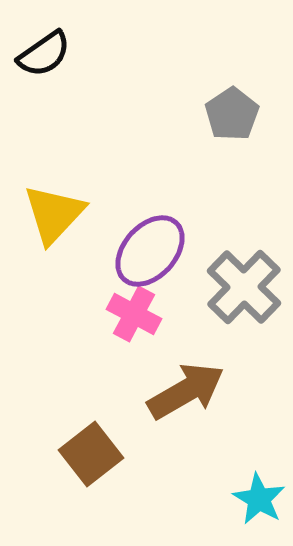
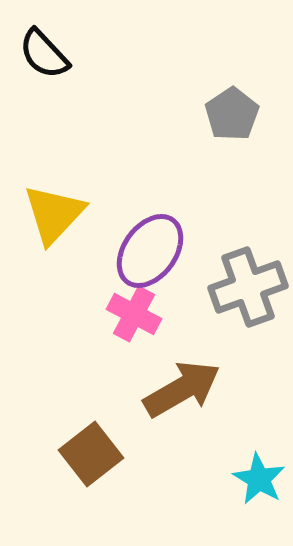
black semicircle: rotated 82 degrees clockwise
purple ellipse: rotated 6 degrees counterclockwise
gray cross: moved 4 px right; rotated 26 degrees clockwise
brown arrow: moved 4 px left, 2 px up
cyan star: moved 20 px up
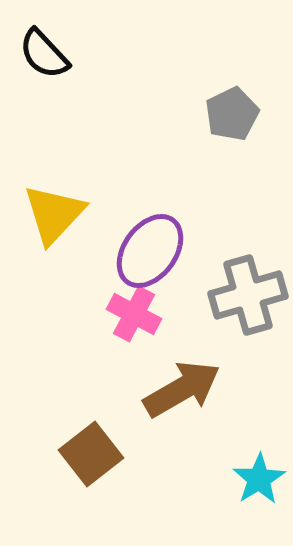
gray pentagon: rotated 8 degrees clockwise
gray cross: moved 8 px down; rotated 4 degrees clockwise
cyan star: rotated 10 degrees clockwise
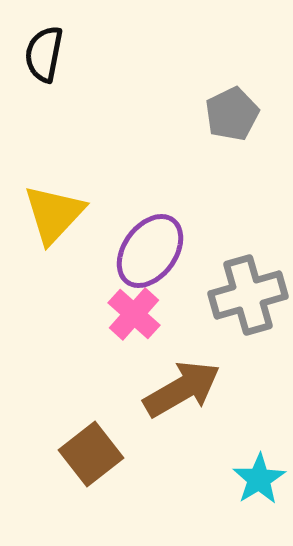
black semicircle: rotated 54 degrees clockwise
pink cross: rotated 14 degrees clockwise
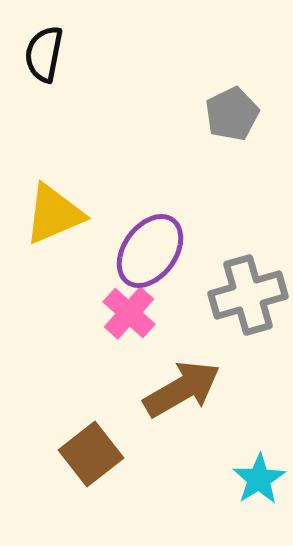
yellow triangle: rotated 24 degrees clockwise
pink cross: moved 5 px left, 1 px up
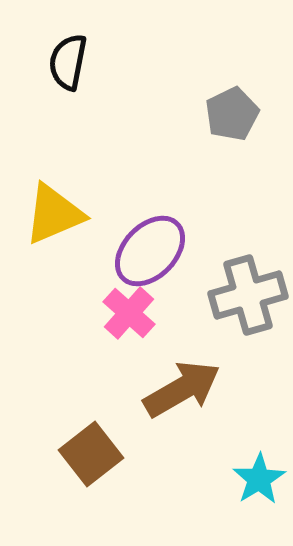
black semicircle: moved 24 px right, 8 px down
purple ellipse: rotated 8 degrees clockwise
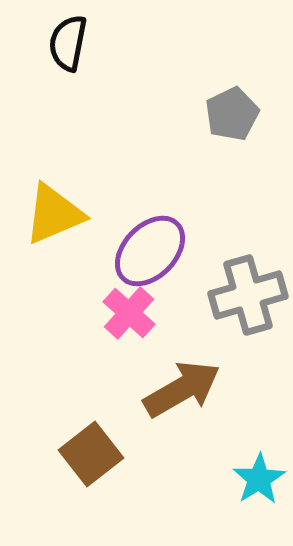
black semicircle: moved 19 px up
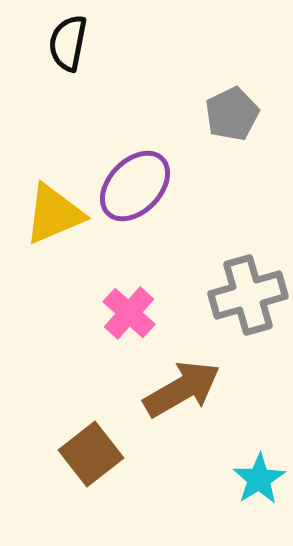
purple ellipse: moved 15 px left, 65 px up
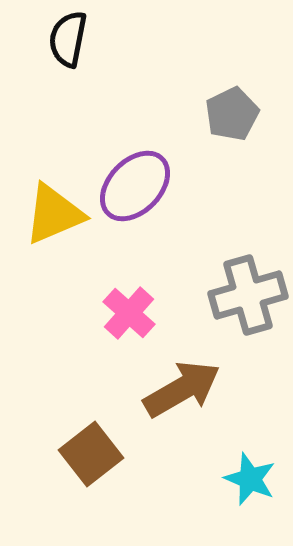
black semicircle: moved 4 px up
cyan star: moved 9 px left; rotated 18 degrees counterclockwise
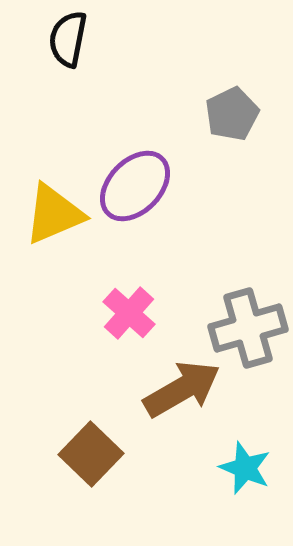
gray cross: moved 33 px down
brown square: rotated 8 degrees counterclockwise
cyan star: moved 5 px left, 11 px up
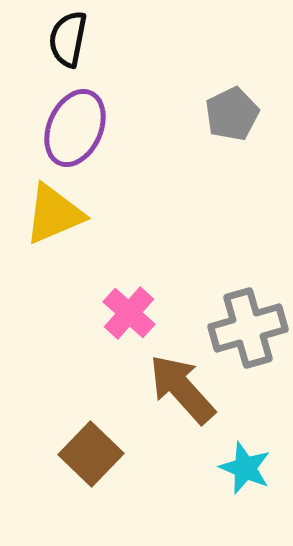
purple ellipse: moved 60 px left, 58 px up; rotated 20 degrees counterclockwise
brown arrow: rotated 102 degrees counterclockwise
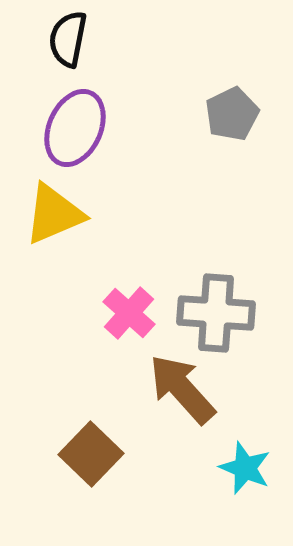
gray cross: moved 32 px left, 15 px up; rotated 20 degrees clockwise
